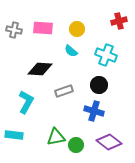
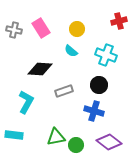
pink rectangle: moved 2 px left; rotated 54 degrees clockwise
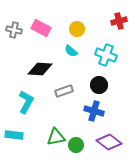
pink rectangle: rotated 30 degrees counterclockwise
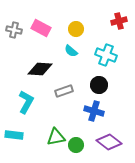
yellow circle: moved 1 px left
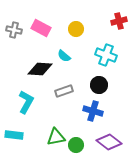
cyan semicircle: moved 7 px left, 5 px down
blue cross: moved 1 px left
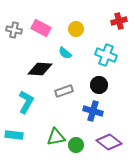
cyan semicircle: moved 1 px right, 3 px up
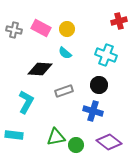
yellow circle: moved 9 px left
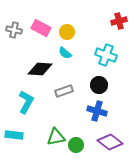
yellow circle: moved 3 px down
blue cross: moved 4 px right
purple diamond: moved 1 px right
